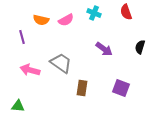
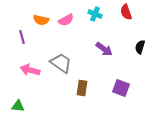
cyan cross: moved 1 px right, 1 px down
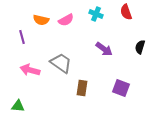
cyan cross: moved 1 px right
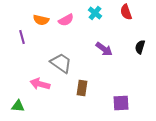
cyan cross: moved 1 px left, 1 px up; rotated 16 degrees clockwise
pink arrow: moved 10 px right, 14 px down
purple square: moved 15 px down; rotated 24 degrees counterclockwise
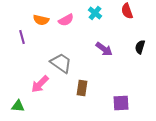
red semicircle: moved 1 px right, 1 px up
pink arrow: rotated 60 degrees counterclockwise
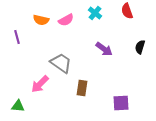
purple line: moved 5 px left
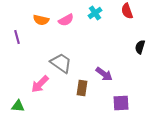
cyan cross: rotated 16 degrees clockwise
purple arrow: moved 25 px down
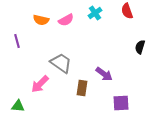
purple line: moved 4 px down
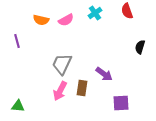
gray trapezoid: moved 1 px right, 1 px down; rotated 100 degrees counterclockwise
pink arrow: moved 20 px right, 7 px down; rotated 18 degrees counterclockwise
